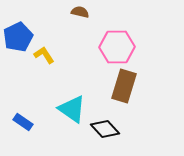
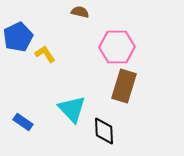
yellow L-shape: moved 1 px right, 1 px up
cyan triangle: rotated 12 degrees clockwise
black diamond: moved 1 px left, 2 px down; rotated 40 degrees clockwise
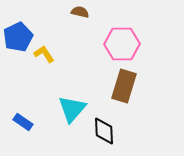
pink hexagon: moved 5 px right, 3 px up
yellow L-shape: moved 1 px left
cyan triangle: rotated 24 degrees clockwise
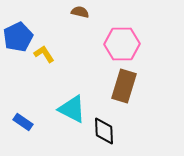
cyan triangle: rotated 44 degrees counterclockwise
